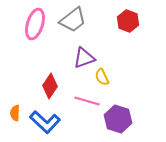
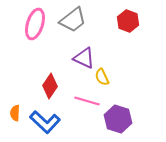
purple triangle: rotated 45 degrees clockwise
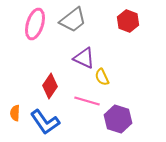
blue L-shape: rotated 12 degrees clockwise
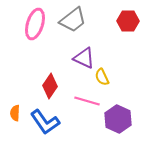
red hexagon: rotated 20 degrees counterclockwise
purple hexagon: rotated 8 degrees clockwise
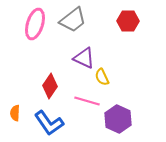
blue L-shape: moved 4 px right, 1 px down
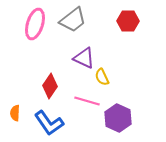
purple hexagon: moved 1 px up
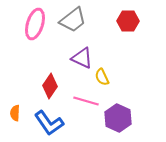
purple triangle: moved 2 px left
pink line: moved 1 px left
